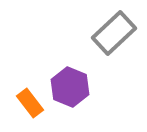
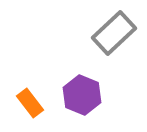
purple hexagon: moved 12 px right, 8 px down
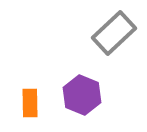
orange rectangle: rotated 36 degrees clockwise
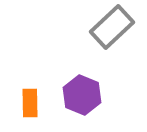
gray rectangle: moved 2 px left, 6 px up
